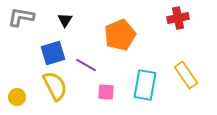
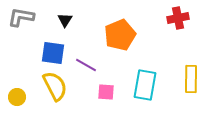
blue square: rotated 25 degrees clockwise
yellow rectangle: moved 5 px right, 4 px down; rotated 36 degrees clockwise
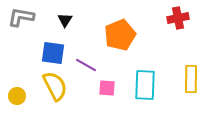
cyan rectangle: rotated 8 degrees counterclockwise
pink square: moved 1 px right, 4 px up
yellow circle: moved 1 px up
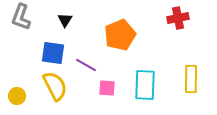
gray L-shape: rotated 80 degrees counterclockwise
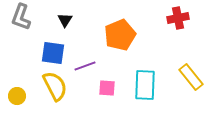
purple line: moved 1 px left, 1 px down; rotated 50 degrees counterclockwise
yellow rectangle: moved 2 px up; rotated 40 degrees counterclockwise
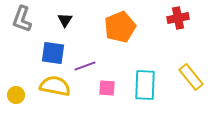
gray L-shape: moved 1 px right, 2 px down
orange pentagon: moved 8 px up
yellow semicircle: rotated 52 degrees counterclockwise
yellow circle: moved 1 px left, 1 px up
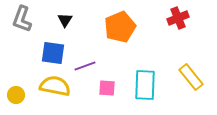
red cross: rotated 10 degrees counterclockwise
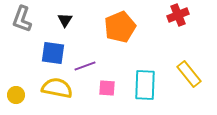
red cross: moved 3 px up
yellow rectangle: moved 2 px left, 3 px up
yellow semicircle: moved 2 px right, 2 px down
